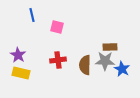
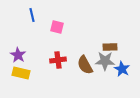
brown semicircle: rotated 30 degrees counterclockwise
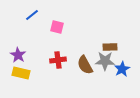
blue line: rotated 64 degrees clockwise
blue star: rotated 14 degrees clockwise
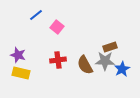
blue line: moved 4 px right
pink square: rotated 24 degrees clockwise
brown rectangle: rotated 16 degrees counterclockwise
purple star: rotated 14 degrees counterclockwise
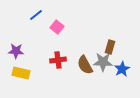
brown rectangle: rotated 56 degrees counterclockwise
purple star: moved 2 px left, 4 px up; rotated 14 degrees counterclockwise
gray star: moved 2 px left, 1 px down
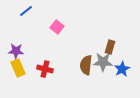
blue line: moved 10 px left, 4 px up
red cross: moved 13 px left, 9 px down; rotated 21 degrees clockwise
brown semicircle: moved 1 px right; rotated 36 degrees clockwise
yellow rectangle: moved 3 px left, 5 px up; rotated 54 degrees clockwise
